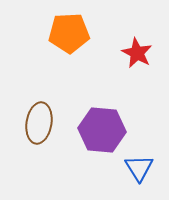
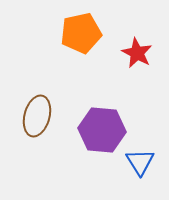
orange pentagon: moved 12 px right; rotated 9 degrees counterclockwise
brown ellipse: moved 2 px left, 7 px up; rotated 6 degrees clockwise
blue triangle: moved 1 px right, 6 px up
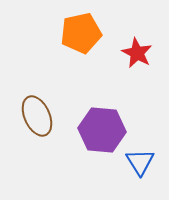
brown ellipse: rotated 39 degrees counterclockwise
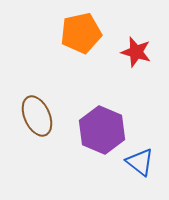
red star: moved 1 px left, 1 px up; rotated 12 degrees counterclockwise
purple hexagon: rotated 18 degrees clockwise
blue triangle: rotated 20 degrees counterclockwise
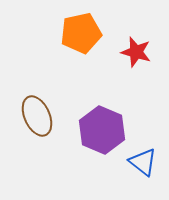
blue triangle: moved 3 px right
